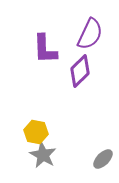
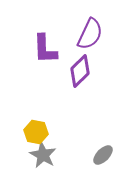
gray ellipse: moved 4 px up
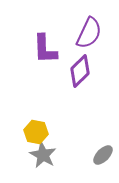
purple semicircle: moved 1 px left, 1 px up
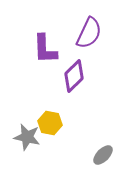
purple diamond: moved 6 px left, 5 px down
yellow hexagon: moved 14 px right, 9 px up
gray star: moved 16 px left, 18 px up; rotated 16 degrees counterclockwise
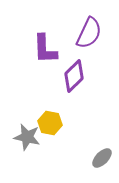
gray ellipse: moved 1 px left, 3 px down
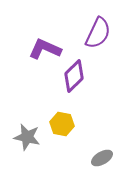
purple semicircle: moved 9 px right
purple L-shape: rotated 116 degrees clockwise
yellow hexagon: moved 12 px right, 1 px down
gray ellipse: rotated 15 degrees clockwise
